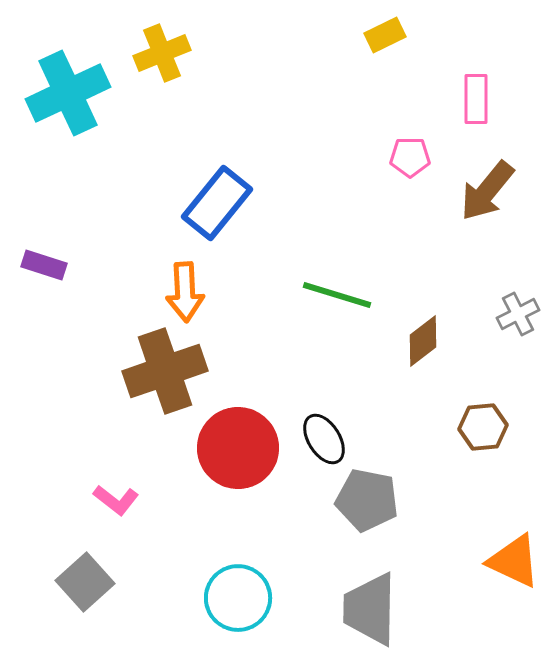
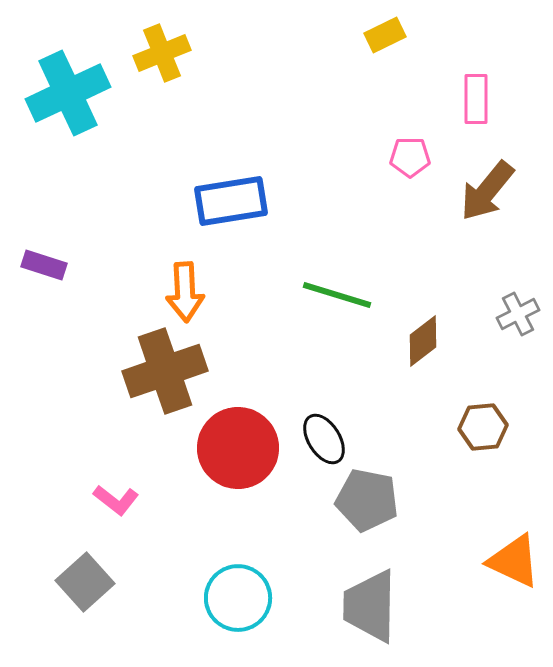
blue rectangle: moved 14 px right, 2 px up; rotated 42 degrees clockwise
gray trapezoid: moved 3 px up
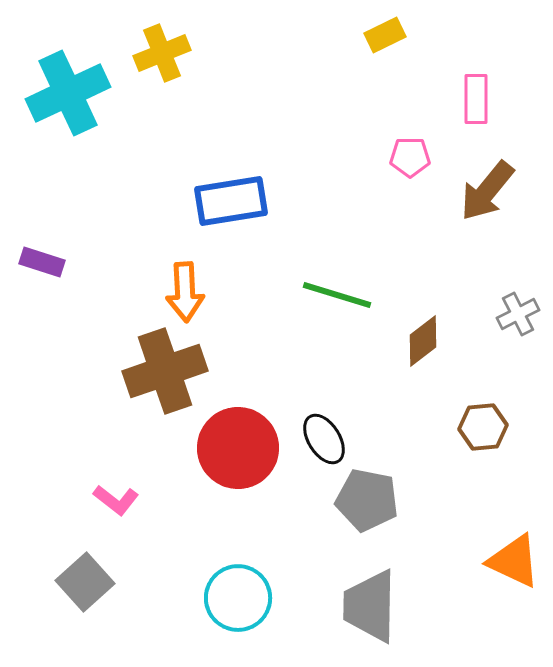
purple rectangle: moved 2 px left, 3 px up
